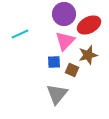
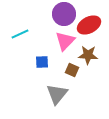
brown star: rotated 18 degrees clockwise
blue square: moved 12 px left
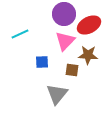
brown square: rotated 16 degrees counterclockwise
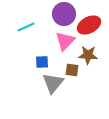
cyan line: moved 6 px right, 7 px up
gray triangle: moved 4 px left, 11 px up
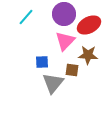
cyan line: moved 10 px up; rotated 24 degrees counterclockwise
